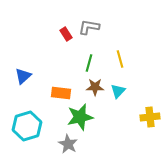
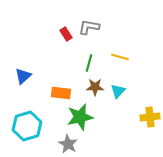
yellow line: moved 2 px up; rotated 60 degrees counterclockwise
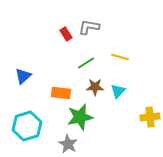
green line: moved 3 px left; rotated 42 degrees clockwise
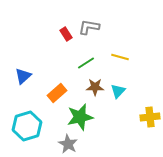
orange rectangle: moved 4 px left; rotated 48 degrees counterclockwise
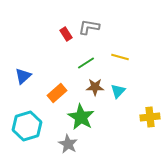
green star: moved 1 px right; rotated 28 degrees counterclockwise
